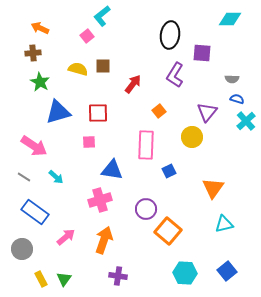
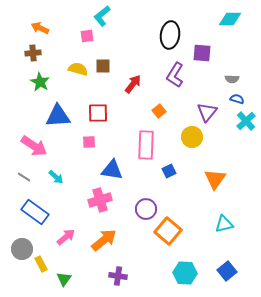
pink square at (87, 36): rotated 32 degrees clockwise
blue triangle at (58, 112): moved 4 px down; rotated 12 degrees clockwise
orange triangle at (213, 188): moved 2 px right, 9 px up
orange arrow at (104, 240): rotated 32 degrees clockwise
yellow rectangle at (41, 279): moved 15 px up
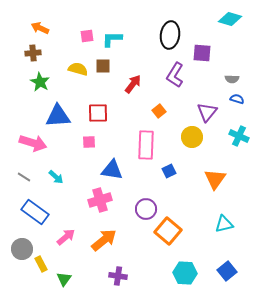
cyan L-shape at (102, 16): moved 10 px right, 23 px down; rotated 40 degrees clockwise
cyan diamond at (230, 19): rotated 15 degrees clockwise
cyan cross at (246, 121): moved 7 px left, 15 px down; rotated 24 degrees counterclockwise
pink arrow at (34, 146): moved 1 px left, 3 px up; rotated 16 degrees counterclockwise
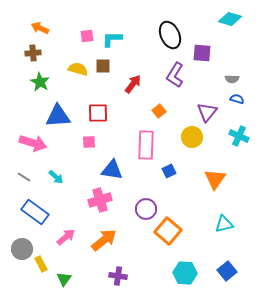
black ellipse at (170, 35): rotated 32 degrees counterclockwise
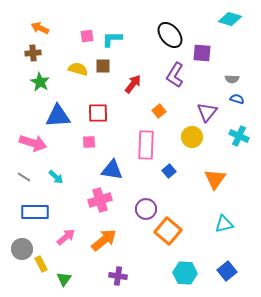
black ellipse at (170, 35): rotated 16 degrees counterclockwise
blue square at (169, 171): rotated 16 degrees counterclockwise
blue rectangle at (35, 212): rotated 36 degrees counterclockwise
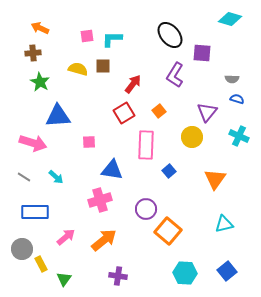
red square at (98, 113): moved 26 px right; rotated 30 degrees counterclockwise
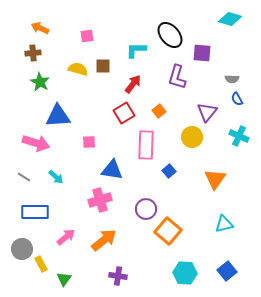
cyan L-shape at (112, 39): moved 24 px right, 11 px down
purple L-shape at (175, 75): moved 2 px right, 2 px down; rotated 15 degrees counterclockwise
blue semicircle at (237, 99): rotated 136 degrees counterclockwise
pink arrow at (33, 143): moved 3 px right
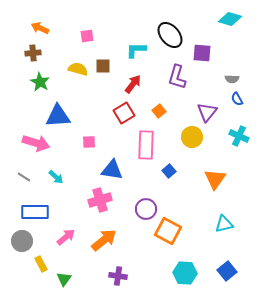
orange square at (168, 231): rotated 12 degrees counterclockwise
gray circle at (22, 249): moved 8 px up
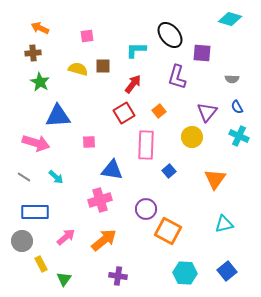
blue semicircle at (237, 99): moved 8 px down
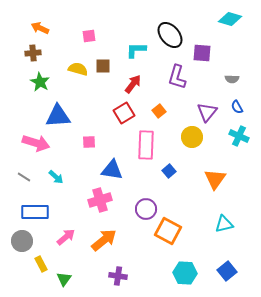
pink square at (87, 36): moved 2 px right
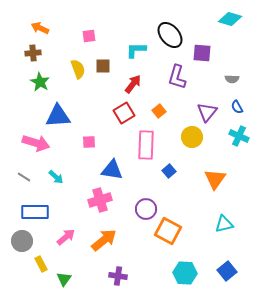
yellow semicircle at (78, 69): rotated 54 degrees clockwise
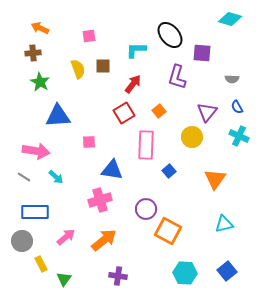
pink arrow at (36, 143): moved 8 px down; rotated 8 degrees counterclockwise
